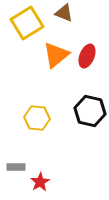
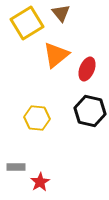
brown triangle: moved 3 px left; rotated 30 degrees clockwise
red ellipse: moved 13 px down
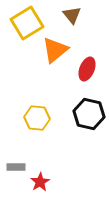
brown triangle: moved 11 px right, 2 px down
orange triangle: moved 1 px left, 5 px up
black hexagon: moved 1 px left, 3 px down
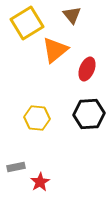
black hexagon: rotated 16 degrees counterclockwise
gray rectangle: rotated 12 degrees counterclockwise
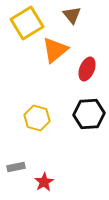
yellow hexagon: rotated 10 degrees clockwise
red star: moved 4 px right
